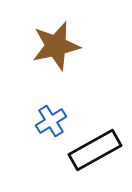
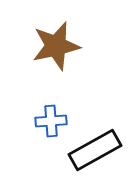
blue cross: rotated 28 degrees clockwise
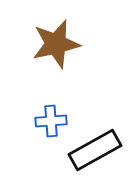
brown star: moved 2 px up
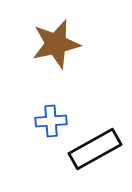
black rectangle: moved 1 px up
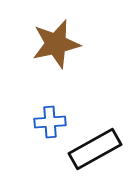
blue cross: moved 1 px left, 1 px down
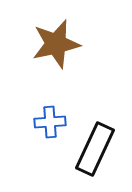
black rectangle: rotated 36 degrees counterclockwise
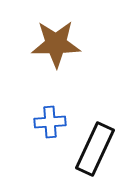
brown star: rotated 12 degrees clockwise
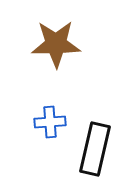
black rectangle: rotated 12 degrees counterclockwise
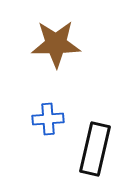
blue cross: moved 2 px left, 3 px up
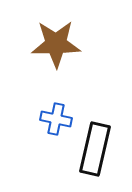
blue cross: moved 8 px right; rotated 16 degrees clockwise
